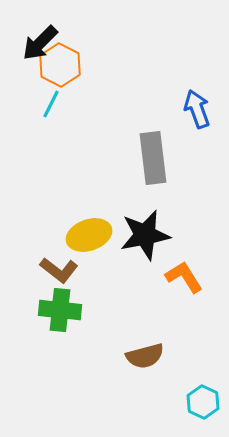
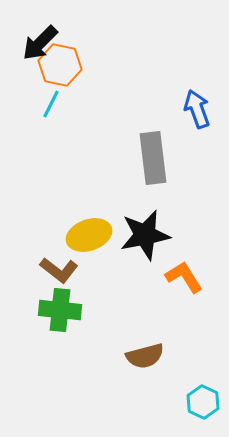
orange hexagon: rotated 15 degrees counterclockwise
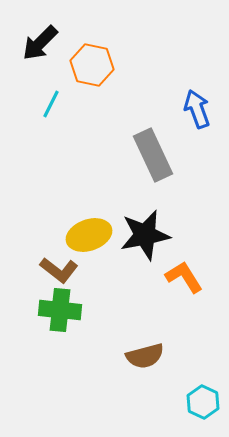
orange hexagon: moved 32 px right
gray rectangle: moved 3 px up; rotated 18 degrees counterclockwise
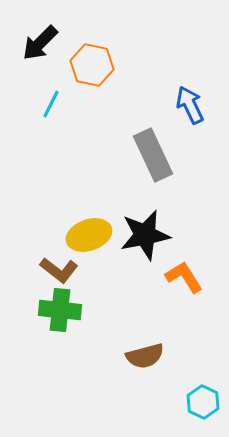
blue arrow: moved 7 px left, 4 px up; rotated 6 degrees counterclockwise
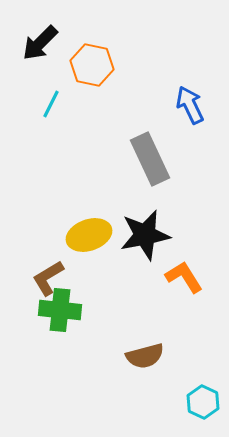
gray rectangle: moved 3 px left, 4 px down
brown L-shape: moved 11 px left, 8 px down; rotated 111 degrees clockwise
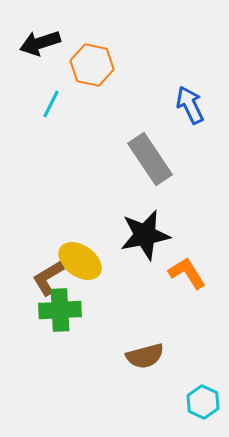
black arrow: rotated 27 degrees clockwise
gray rectangle: rotated 9 degrees counterclockwise
yellow ellipse: moved 9 px left, 26 px down; rotated 54 degrees clockwise
orange L-shape: moved 3 px right, 4 px up
green cross: rotated 9 degrees counterclockwise
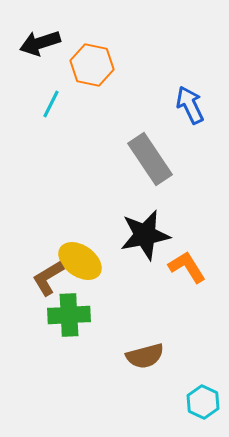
orange L-shape: moved 6 px up
green cross: moved 9 px right, 5 px down
